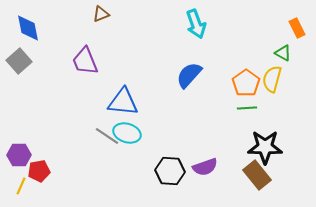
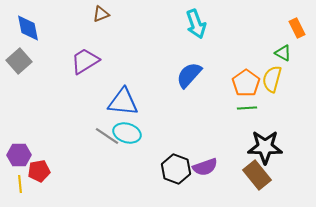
purple trapezoid: rotated 80 degrees clockwise
black hexagon: moved 6 px right, 2 px up; rotated 16 degrees clockwise
yellow line: moved 1 px left, 2 px up; rotated 30 degrees counterclockwise
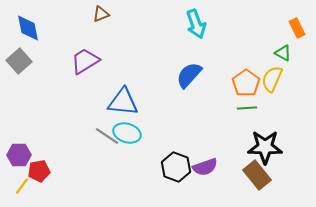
yellow semicircle: rotated 8 degrees clockwise
black hexagon: moved 2 px up
yellow line: moved 2 px right, 2 px down; rotated 42 degrees clockwise
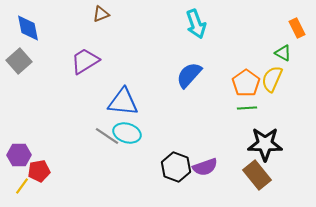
black star: moved 3 px up
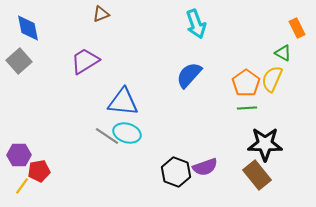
black hexagon: moved 5 px down
